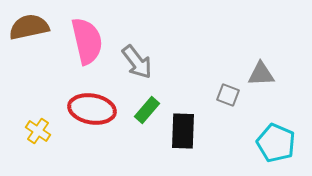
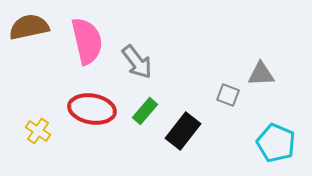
green rectangle: moved 2 px left, 1 px down
black rectangle: rotated 36 degrees clockwise
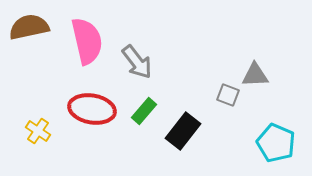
gray triangle: moved 6 px left, 1 px down
green rectangle: moved 1 px left
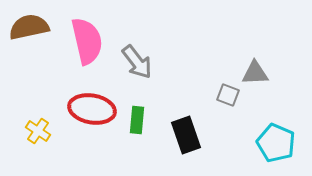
gray triangle: moved 2 px up
green rectangle: moved 7 px left, 9 px down; rotated 36 degrees counterclockwise
black rectangle: moved 3 px right, 4 px down; rotated 57 degrees counterclockwise
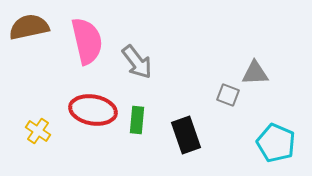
red ellipse: moved 1 px right, 1 px down
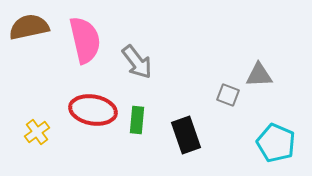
pink semicircle: moved 2 px left, 1 px up
gray triangle: moved 4 px right, 2 px down
yellow cross: moved 1 px left, 1 px down; rotated 20 degrees clockwise
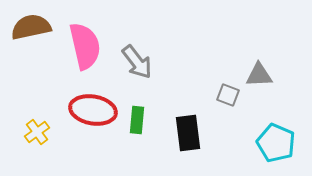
brown semicircle: moved 2 px right
pink semicircle: moved 6 px down
black rectangle: moved 2 px right, 2 px up; rotated 12 degrees clockwise
